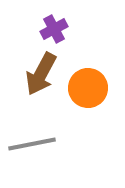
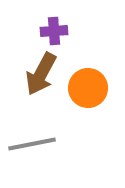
purple cross: moved 2 px down; rotated 24 degrees clockwise
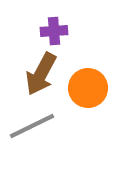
gray line: moved 18 px up; rotated 15 degrees counterclockwise
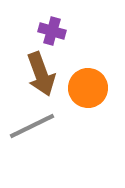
purple cross: moved 2 px left; rotated 20 degrees clockwise
brown arrow: rotated 48 degrees counterclockwise
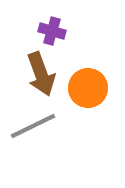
gray line: moved 1 px right
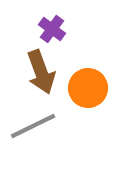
purple cross: moved 2 px up; rotated 20 degrees clockwise
brown arrow: moved 2 px up
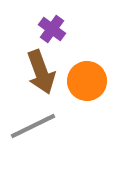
orange circle: moved 1 px left, 7 px up
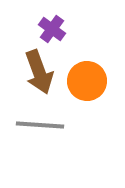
brown arrow: moved 2 px left
gray line: moved 7 px right, 1 px up; rotated 30 degrees clockwise
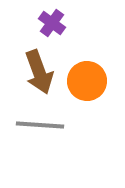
purple cross: moved 6 px up
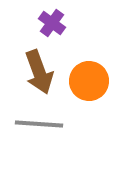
orange circle: moved 2 px right
gray line: moved 1 px left, 1 px up
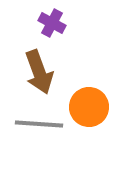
purple cross: rotated 8 degrees counterclockwise
orange circle: moved 26 px down
